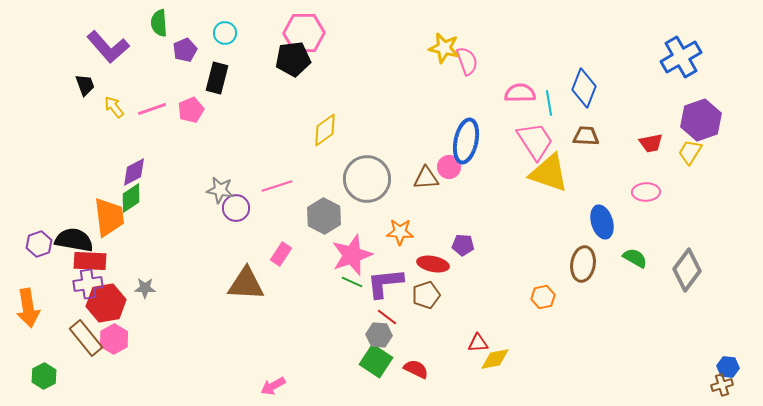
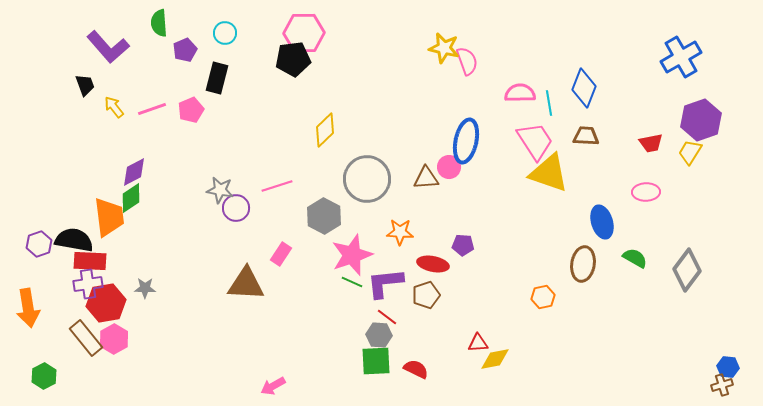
yellow diamond at (325, 130): rotated 8 degrees counterclockwise
green square at (376, 361): rotated 36 degrees counterclockwise
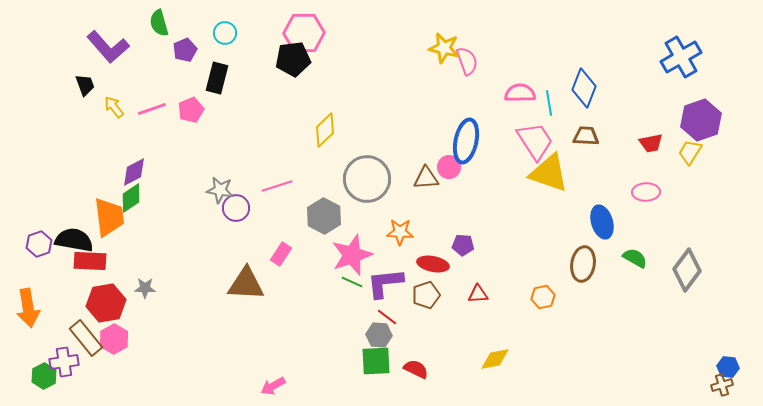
green semicircle at (159, 23): rotated 12 degrees counterclockwise
purple cross at (88, 284): moved 24 px left, 78 px down
red triangle at (478, 343): moved 49 px up
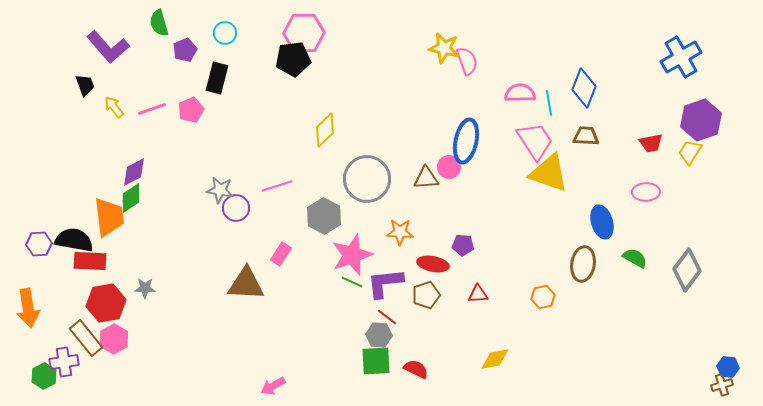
purple hexagon at (39, 244): rotated 15 degrees clockwise
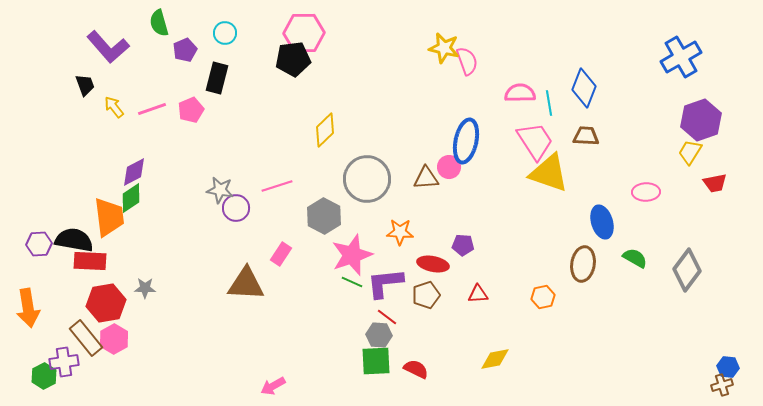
red trapezoid at (651, 143): moved 64 px right, 40 px down
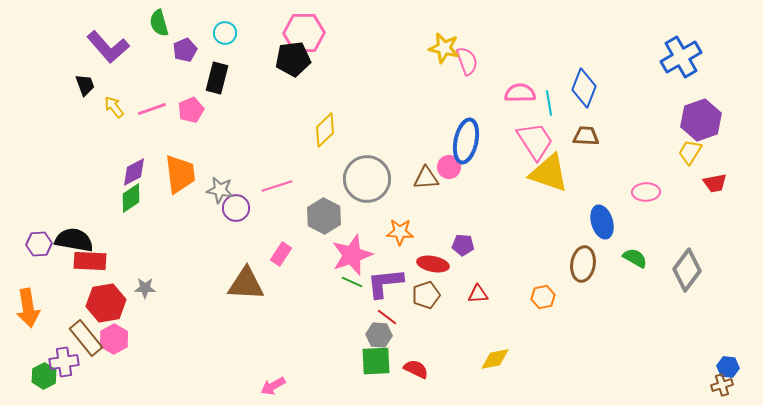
orange trapezoid at (109, 217): moved 71 px right, 43 px up
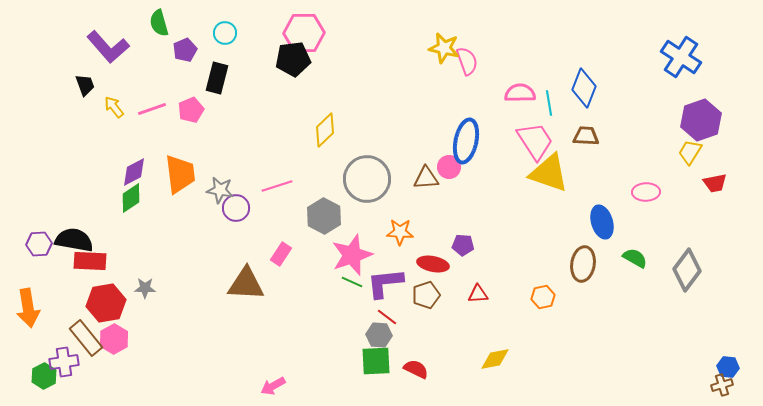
blue cross at (681, 57): rotated 27 degrees counterclockwise
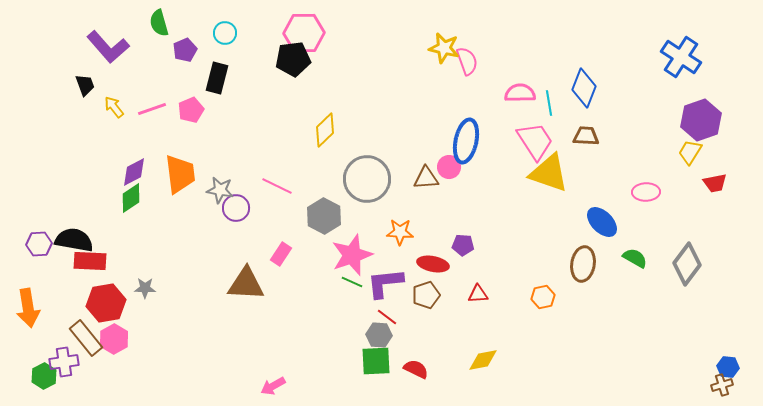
pink line at (277, 186): rotated 44 degrees clockwise
blue ellipse at (602, 222): rotated 28 degrees counterclockwise
gray diamond at (687, 270): moved 6 px up
yellow diamond at (495, 359): moved 12 px left, 1 px down
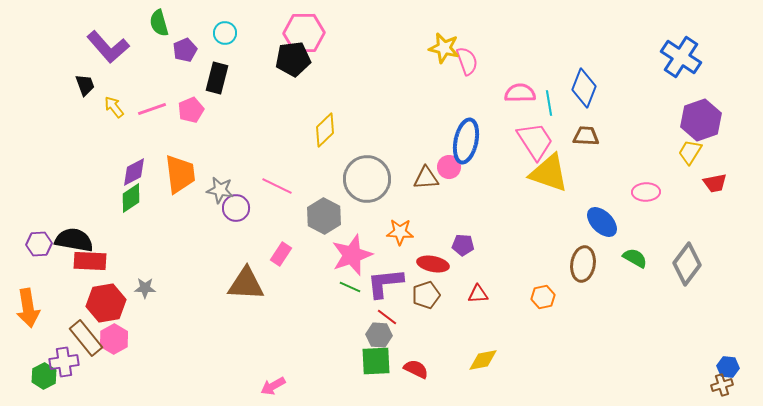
green line at (352, 282): moved 2 px left, 5 px down
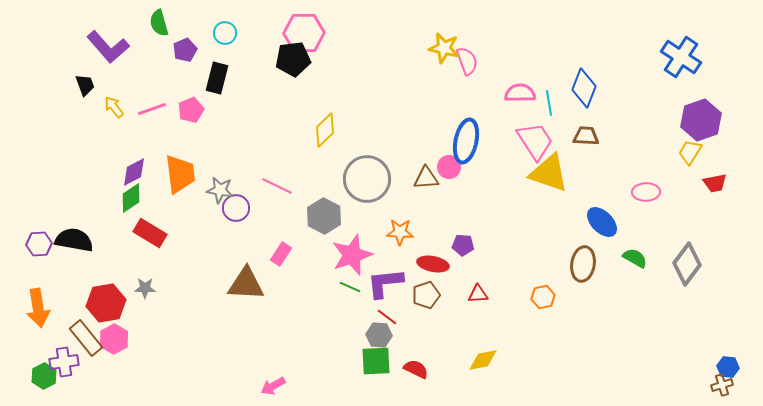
red rectangle at (90, 261): moved 60 px right, 28 px up; rotated 28 degrees clockwise
orange arrow at (28, 308): moved 10 px right
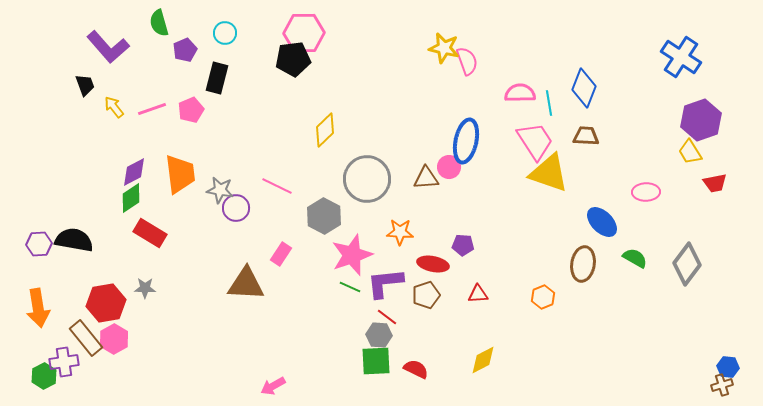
yellow trapezoid at (690, 152): rotated 64 degrees counterclockwise
orange hexagon at (543, 297): rotated 10 degrees counterclockwise
yellow diamond at (483, 360): rotated 16 degrees counterclockwise
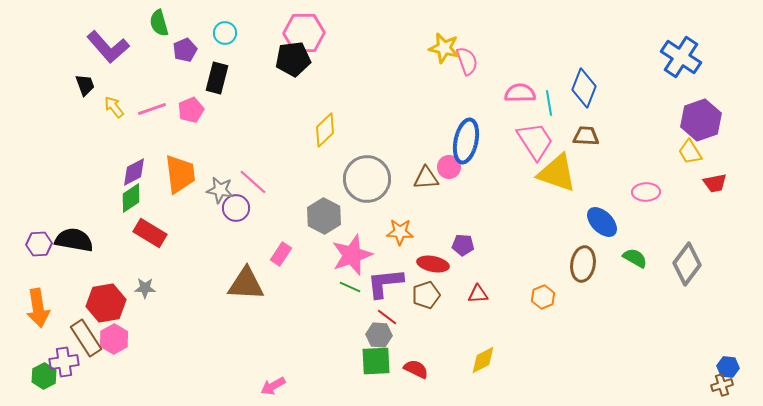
yellow triangle at (549, 173): moved 8 px right
pink line at (277, 186): moved 24 px left, 4 px up; rotated 16 degrees clockwise
brown rectangle at (86, 338): rotated 6 degrees clockwise
